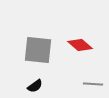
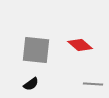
gray square: moved 2 px left
black semicircle: moved 4 px left, 2 px up
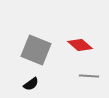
gray square: rotated 16 degrees clockwise
gray line: moved 4 px left, 8 px up
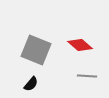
gray line: moved 2 px left
black semicircle: rotated 14 degrees counterclockwise
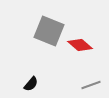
gray square: moved 13 px right, 19 px up
gray line: moved 4 px right, 9 px down; rotated 24 degrees counterclockwise
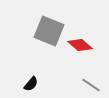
gray line: rotated 54 degrees clockwise
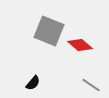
black semicircle: moved 2 px right, 1 px up
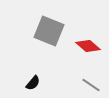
red diamond: moved 8 px right, 1 px down
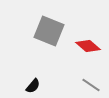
black semicircle: moved 3 px down
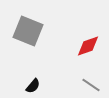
gray square: moved 21 px left
red diamond: rotated 60 degrees counterclockwise
